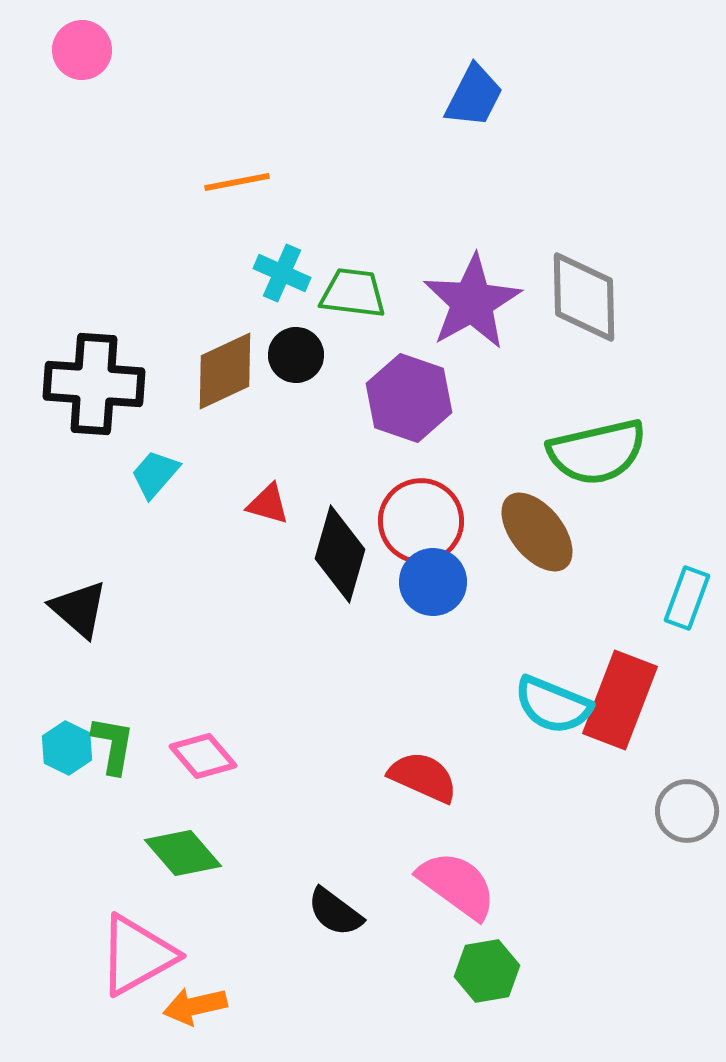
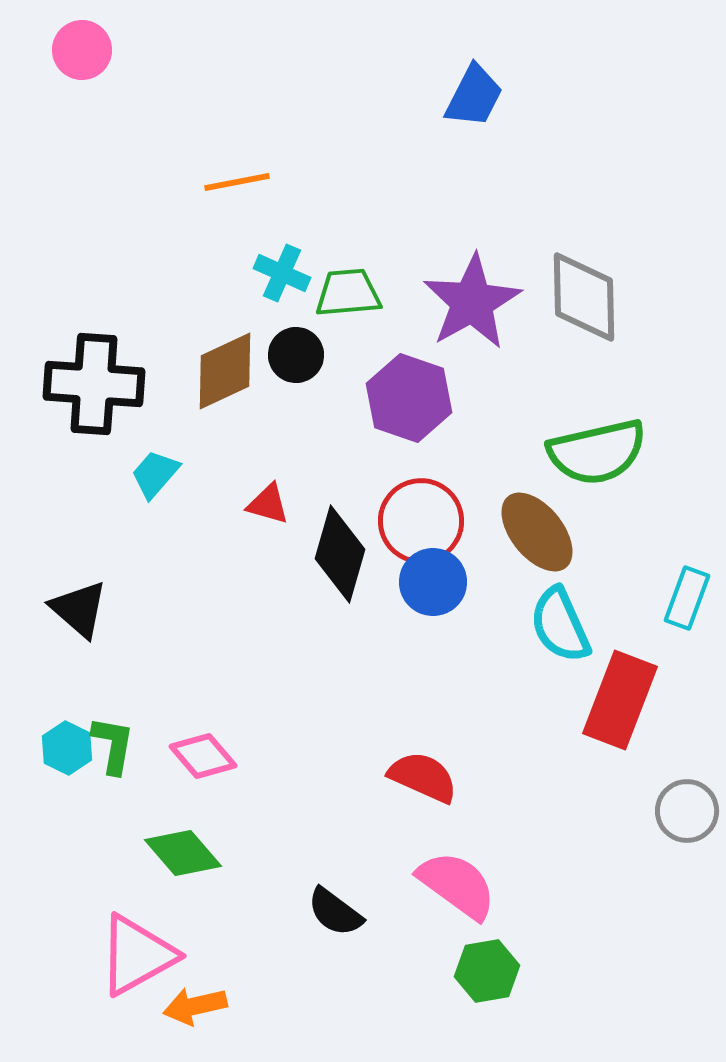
green trapezoid: moved 5 px left; rotated 12 degrees counterclockwise
cyan semicircle: moved 7 px right, 80 px up; rotated 44 degrees clockwise
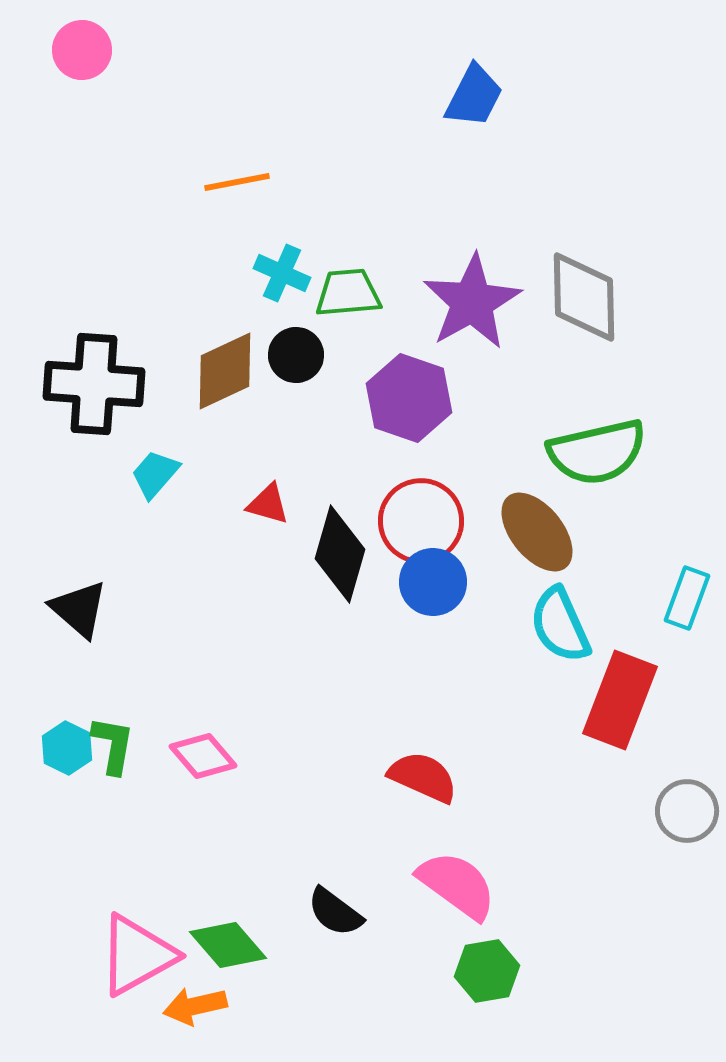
green diamond: moved 45 px right, 92 px down
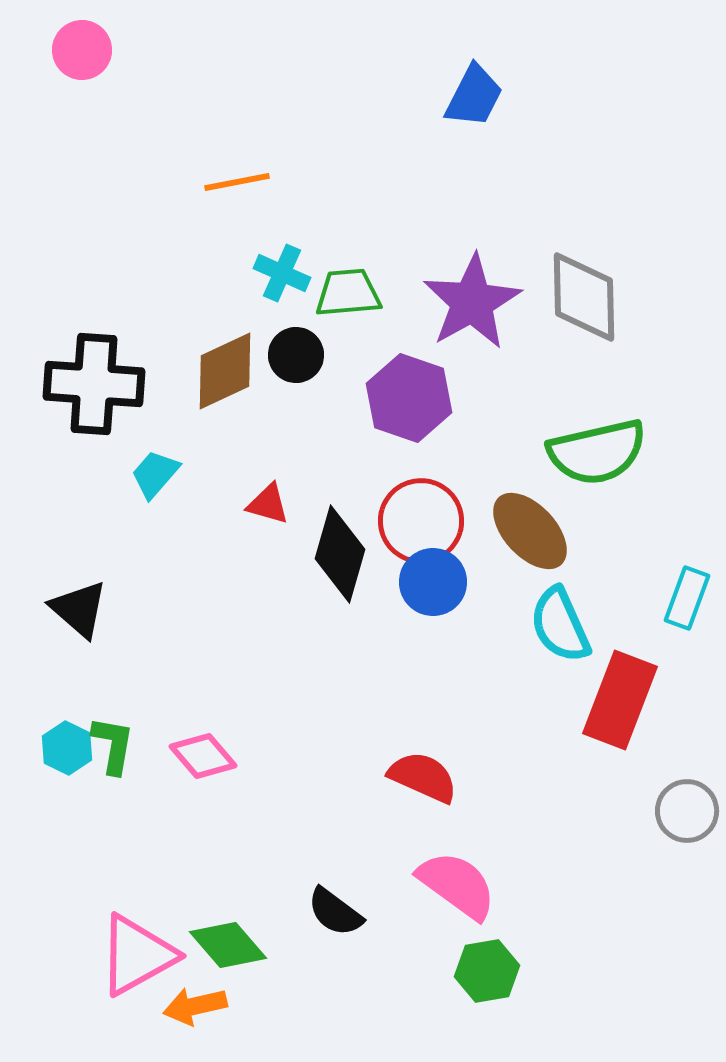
brown ellipse: moved 7 px left, 1 px up; rotated 4 degrees counterclockwise
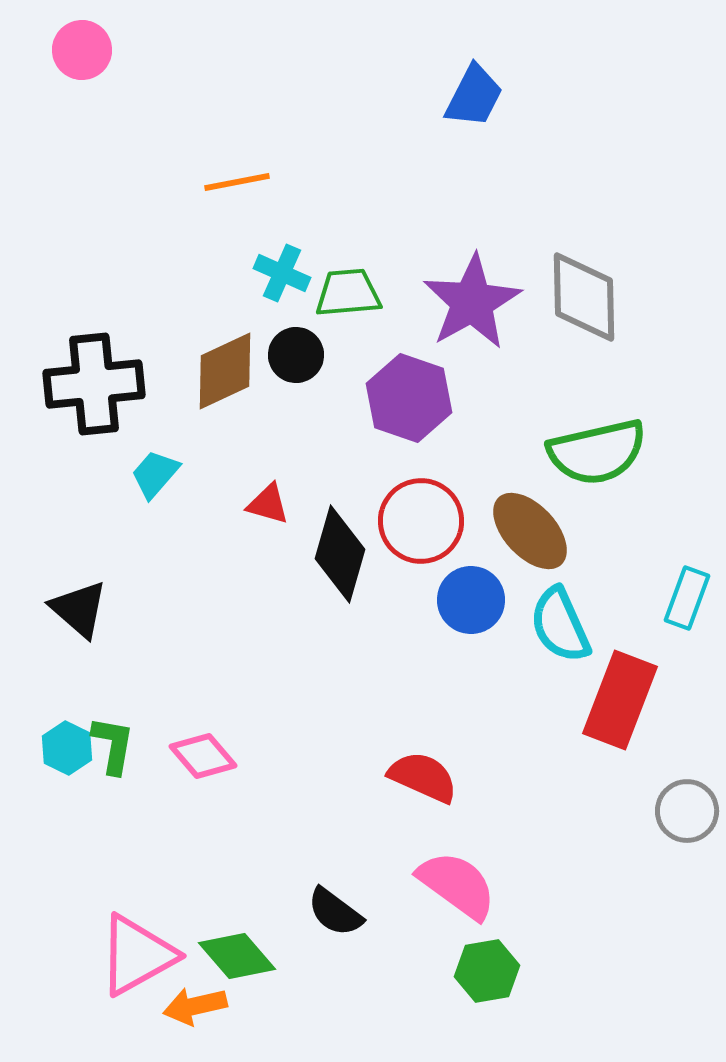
black cross: rotated 10 degrees counterclockwise
blue circle: moved 38 px right, 18 px down
green diamond: moved 9 px right, 11 px down
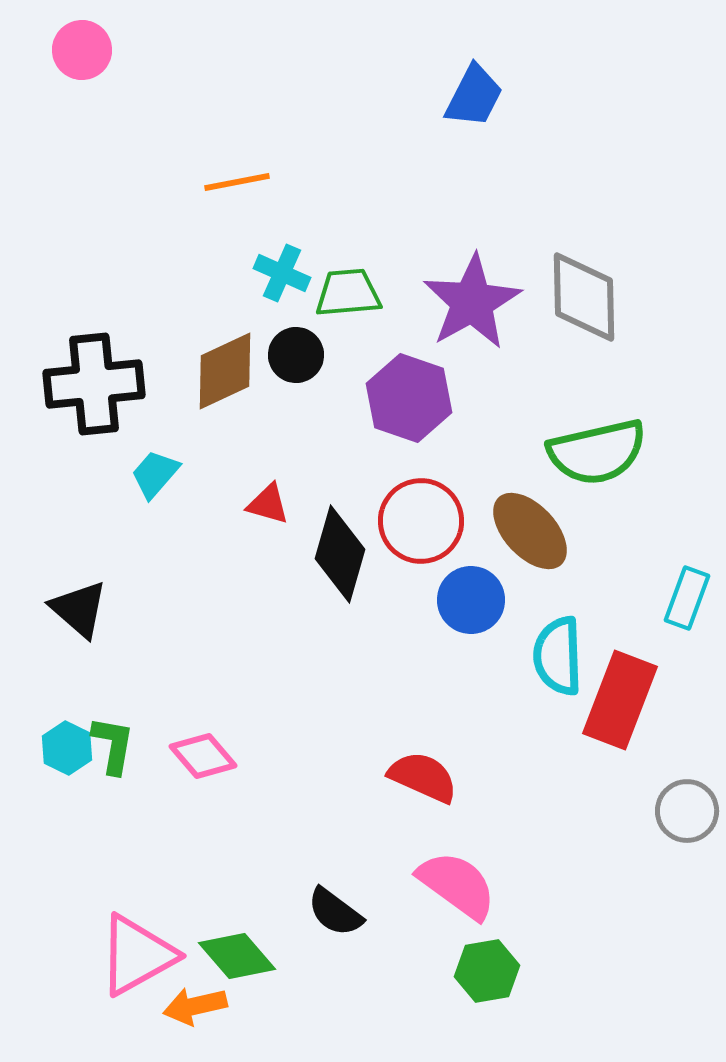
cyan semicircle: moved 2 px left, 31 px down; rotated 22 degrees clockwise
